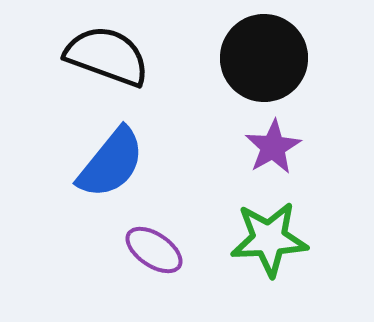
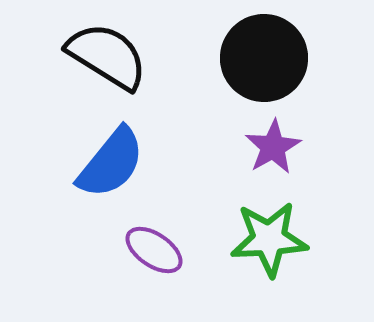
black semicircle: rotated 12 degrees clockwise
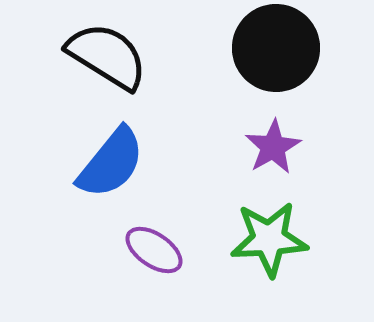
black circle: moved 12 px right, 10 px up
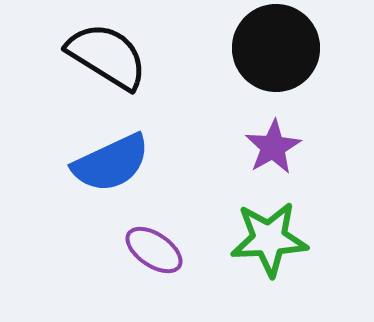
blue semicircle: rotated 26 degrees clockwise
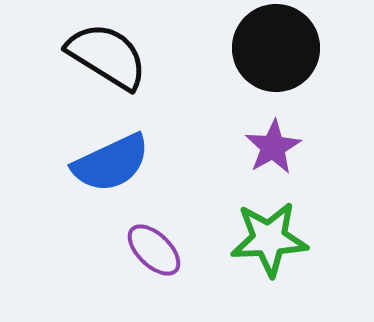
purple ellipse: rotated 10 degrees clockwise
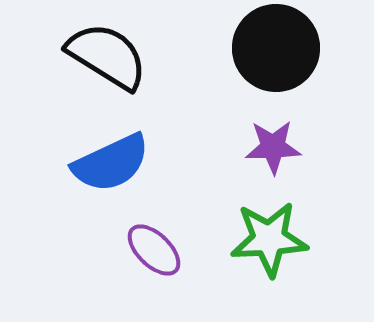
purple star: rotated 28 degrees clockwise
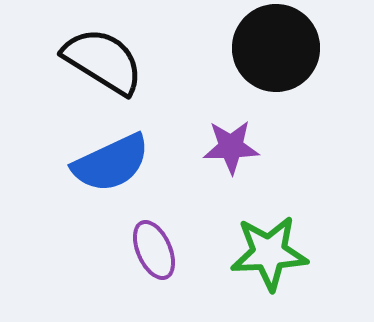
black semicircle: moved 4 px left, 5 px down
purple star: moved 42 px left
green star: moved 14 px down
purple ellipse: rotated 22 degrees clockwise
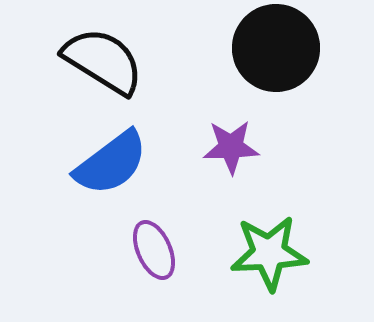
blue semicircle: rotated 12 degrees counterclockwise
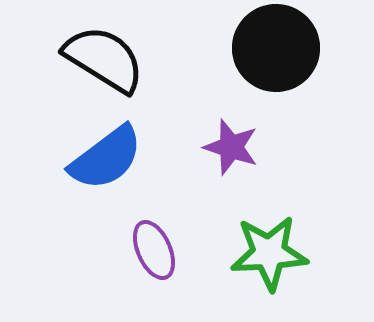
black semicircle: moved 1 px right, 2 px up
purple star: rotated 20 degrees clockwise
blue semicircle: moved 5 px left, 5 px up
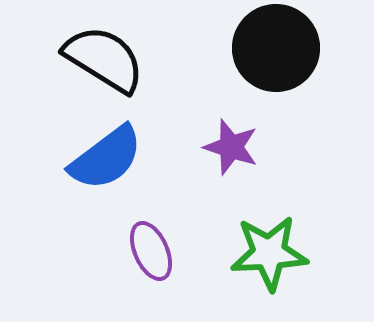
purple ellipse: moved 3 px left, 1 px down
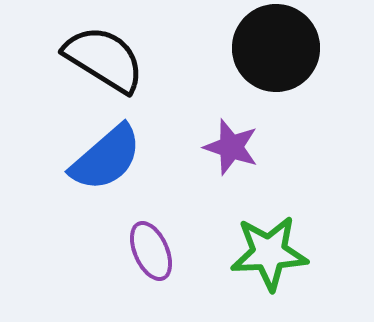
blue semicircle: rotated 4 degrees counterclockwise
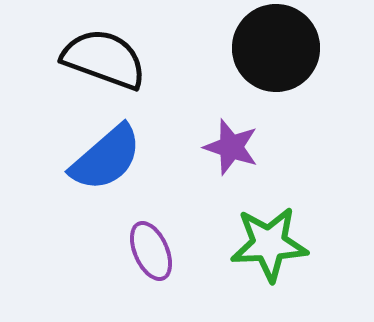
black semicircle: rotated 12 degrees counterclockwise
green star: moved 9 px up
